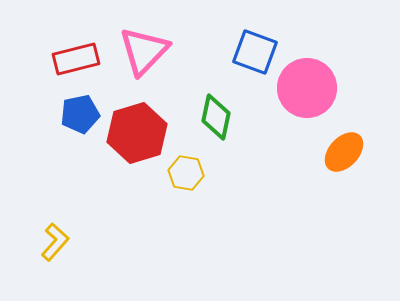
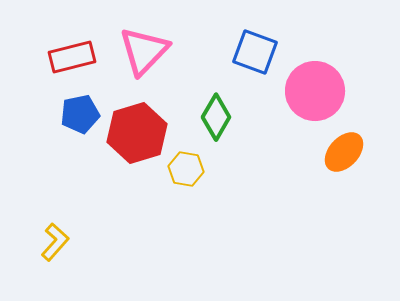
red rectangle: moved 4 px left, 2 px up
pink circle: moved 8 px right, 3 px down
green diamond: rotated 18 degrees clockwise
yellow hexagon: moved 4 px up
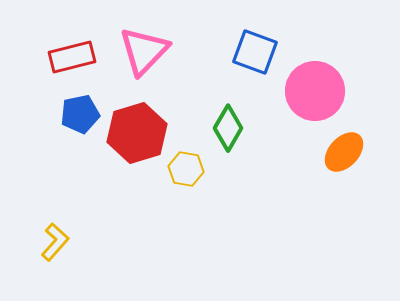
green diamond: moved 12 px right, 11 px down
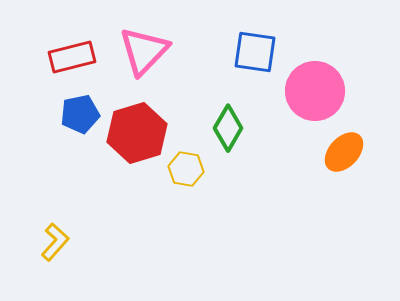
blue square: rotated 12 degrees counterclockwise
